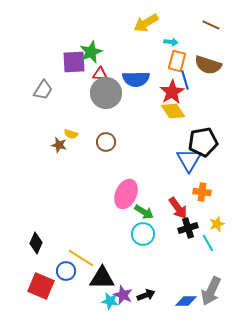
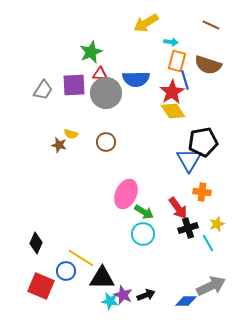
purple square: moved 23 px down
gray arrow: moved 5 px up; rotated 140 degrees counterclockwise
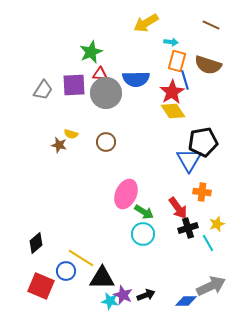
black diamond: rotated 25 degrees clockwise
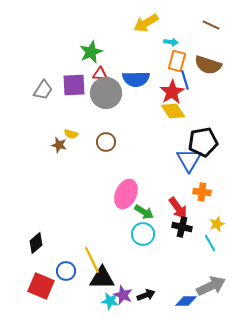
black cross: moved 6 px left, 1 px up; rotated 30 degrees clockwise
cyan line: moved 2 px right
yellow line: moved 11 px right, 2 px down; rotated 32 degrees clockwise
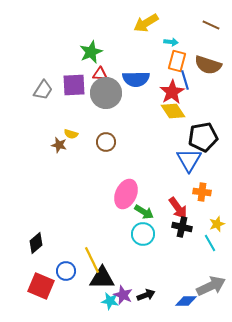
black pentagon: moved 5 px up
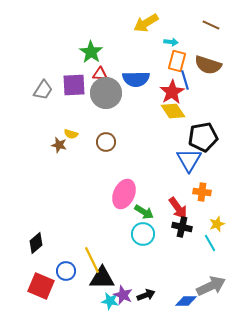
green star: rotated 15 degrees counterclockwise
pink ellipse: moved 2 px left
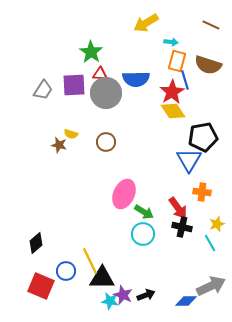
yellow line: moved 2 px left, 1 px down
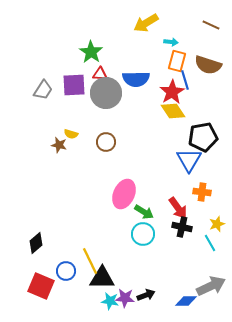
purple star: moved 2 px right, 3 px down; rotated 18 degrees counterclockwise
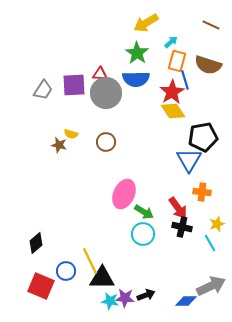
cyan arrow: rotated 48 degrees counterclockwise
green star: moved 46 px right, 1 px down
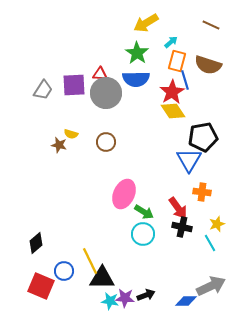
blue circle: moved 2 px left
